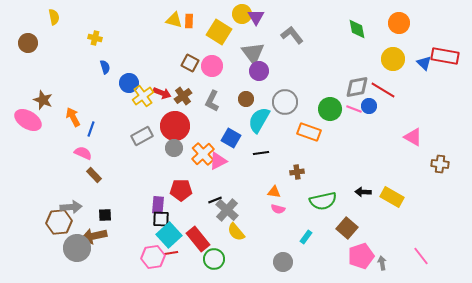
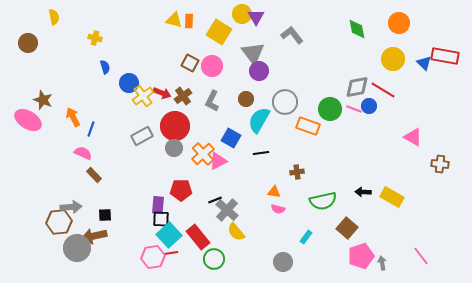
orange rectangle at (309, 132): moved 1 px left, 6 px up
red rectangle at (198, 239): moved 2 px up
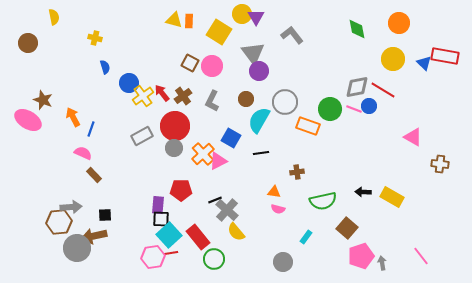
red arrow at (162, 93): rotated 150 degrees counterclockwise
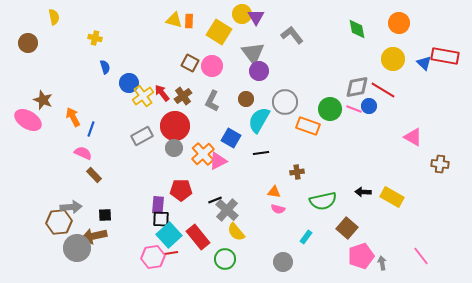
green circle at (214, 259): moved 11 px right
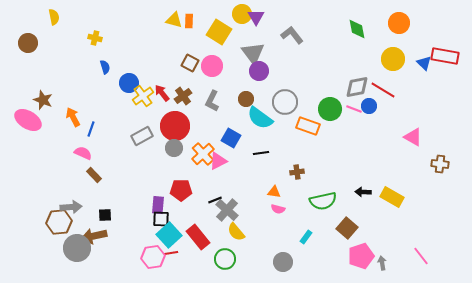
cyan semicircle at (259, 120): moved 1 px right, 2 px up; rotated 84 degrees counterclockwise
